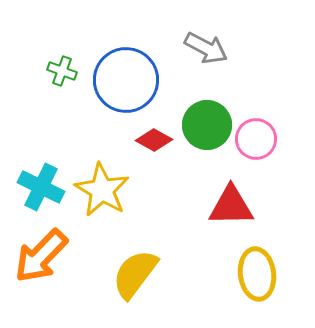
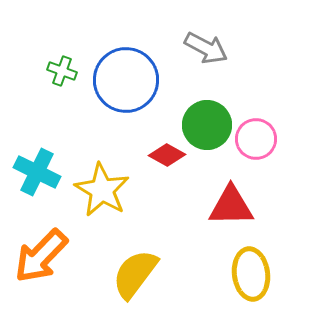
red diamond: moved 13 px right, 15 px down
cyan cross: moved 4 px left, 15 px up
yellow ellipse: moved 6 px left
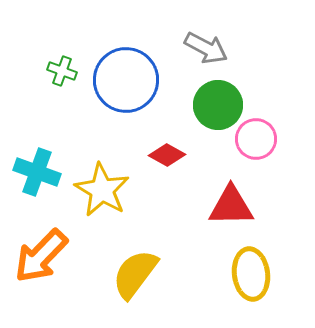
green circle: moved 11 px right, 20 px up
cyan cross: rotated 6 degrees counterclockwise
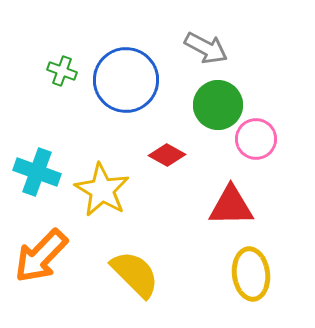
yellow semicircle: rotated 98 degrees clockwise
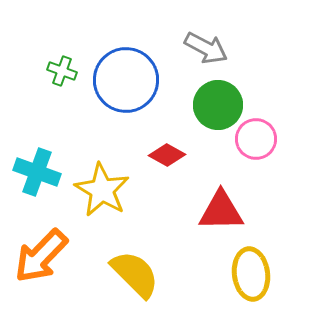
red triangle: moved 10 px left, 5 px down
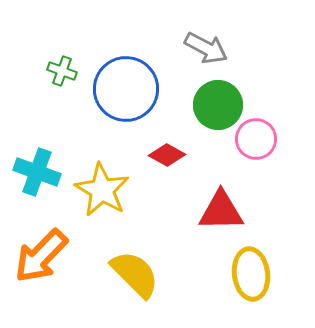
blue circle: moved 9 px down
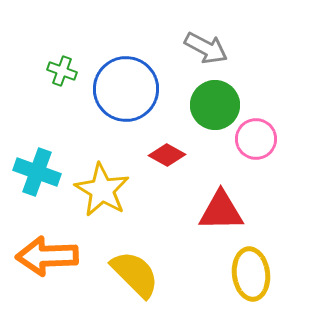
green circle: moved 3 px left
orange arrow: moved 6 px right; rotated 44 degrees clockwise
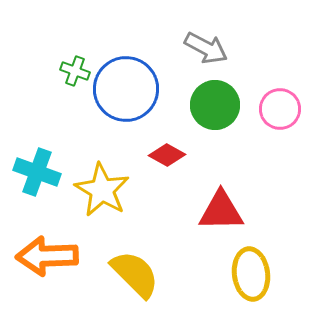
green cross: moved 13 px right
pink circle: moved 24 px right, 30 px up
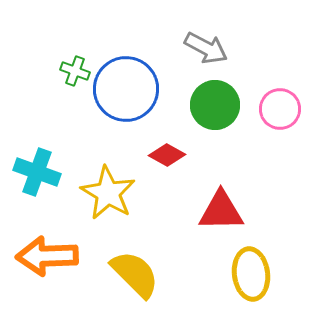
yellow star: moved 6 px right, 3 px down
